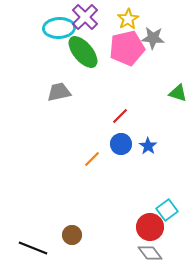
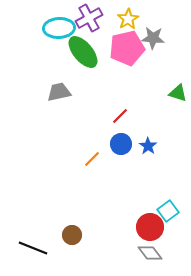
purple cross: moved 4 px right, 1 px down; rotated 16 degrees clockwise
cyan square: moved 1 px right, 1 px down
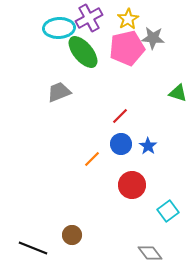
gray trapezoid: rotated 10 degrees counterclockwise
red circle: moved 18 px left, 42 px up
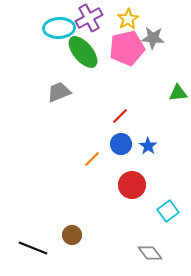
green triangle: rotated 24 degrees counterclockwise
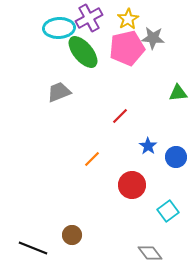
blue circle: moved 55 px right, 13 px down
